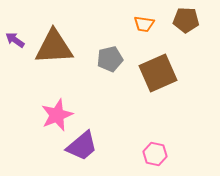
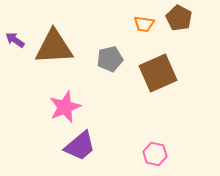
brown pentagon: moved 7 px left, 2 px up; rotated 25 degrees clockwise
pink star: moved 8 px right, 8 px up
purple trapezoid: moved 2 px left
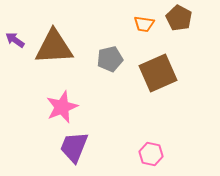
pink star: moved 3 px left
purple trapezoid: moved 6 px left, 1 px down; rotated 152 degrees clockwise
pink hexagon: moved 4 px left
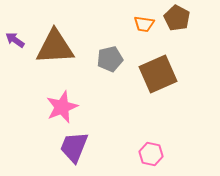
brown pentagon: moved 2 px left
brown triangle: moved 1 px right
brown square: moved 1 px down
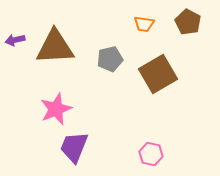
brown pentagon: moved 11 px right, 4 px down
purple arrow: rotated 48 degrees counterclockwise
brown square: rotated 6 degrees counterclockwise
pink star: moved 6 px left, 2 px down
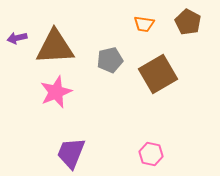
purple arrow: moved 2 px right, 2 px up
gray pentagon: moved 1 px down
pink star: moved 17 px up
purple trapezoid: moved 3 px left, 6 px down
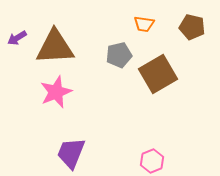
brown pentagon: moved 4 px right, 5 px down; rotated 15 degrees counterclockwise
purple arrow: rotated 18 degrees counterclockwise
gray pentagon: moved 9 px right, 5 px up
pink hexagon: moved 1 px right, 7 px down; rotated 25 degrees clockwise
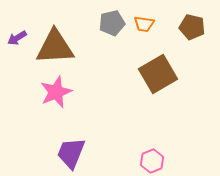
gray pentagon: moved 7 px left, 32 px up
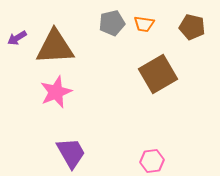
purple trapezoid: rotated 128 degrees clockwise
pink hexagon: rotated 15 degrees clockwise
